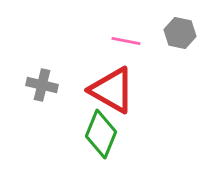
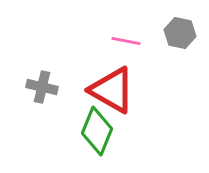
gray cross: moved 2 px down
green diamond: moved 4 px left, 3 px up
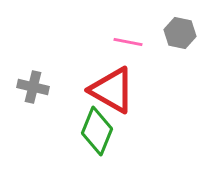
pink line: moved 2 px right, 1 px down
gray cross: moved 9 px left
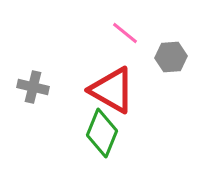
gray hexagon: moved 9 px left, 24 px down; rotated 16 degrees counterclockwise
pink line: moved 3 px left, 9 px up; rotated 28 degrees clockwise
green diamond: moved 5 px right, 2 px down
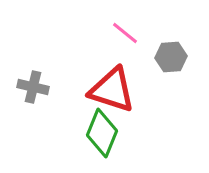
red triangle: rotated 12 degrees counterclockwise
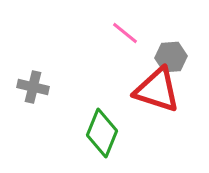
red triangle: moved 45 px right
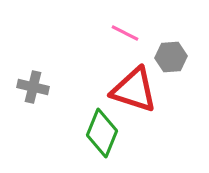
pink line: rotated 12 degrees counterclockwise
red triangle: moved 23 px left
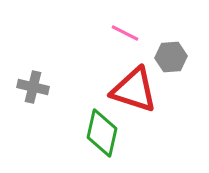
green diamond: rotated 9 degrees counterclockwise
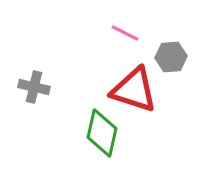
gray cross: moved 1 px right
